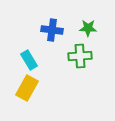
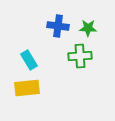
blue cross: moved 6 px right, 4 px up
yellow rectangle: rotated 55 degrees clockwise
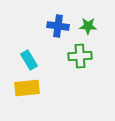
green star: moved 2 px up
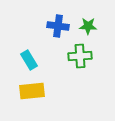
yellow rectangle: moved 5 px right, 3 px down
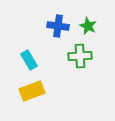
green star: rotated 24 degrees clockwise
yellow rectangle: rotated 15 degrees counterclockwise
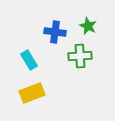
blue cross: moved 3 px left, 6 px down
yellow rectangle: moved 2 px down
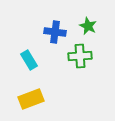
yellow rectangle: moved 1 px left, 6 px down
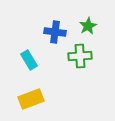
green star: rotated 18 degrees clockwise
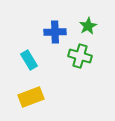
blue cross: rotated 10 degrees counterclockwise
green cross: rotated 20 degrees clockwise
yellow rectangle: moved 2 px up
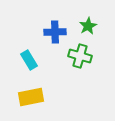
yellow rectangle: rotated 10 degrees clockwise
